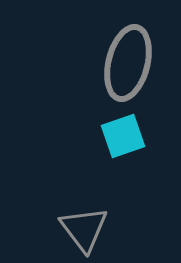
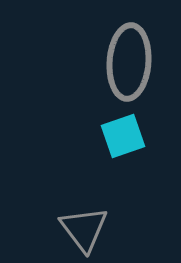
gray ellipse: moved 1 px right, 1 px up; rotated 10 degrees counterclockwise
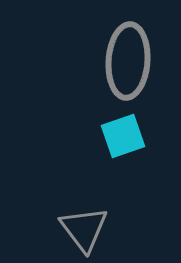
gray ellipse: moved 1 px left, 1 px up
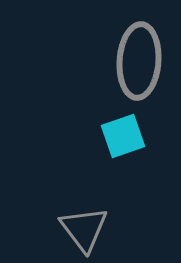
gray ellipse: moved 11 px right
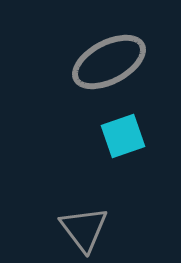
gray ellipse: moved 30 px left, 1 px down; rotated 58 degrees clockwise
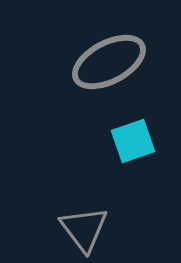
cyan square: moved 10 px right, 5 px down
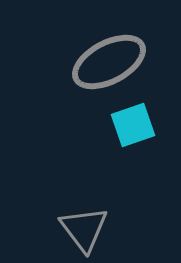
cyan square: moved 16 px up
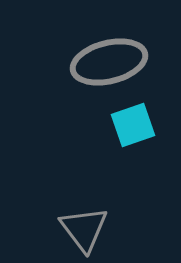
gray ellipse: rotated 14 degrees clockwise
